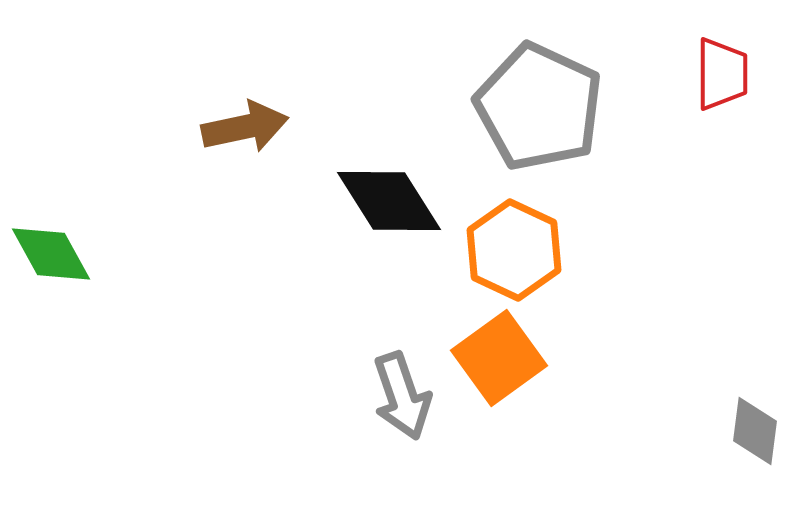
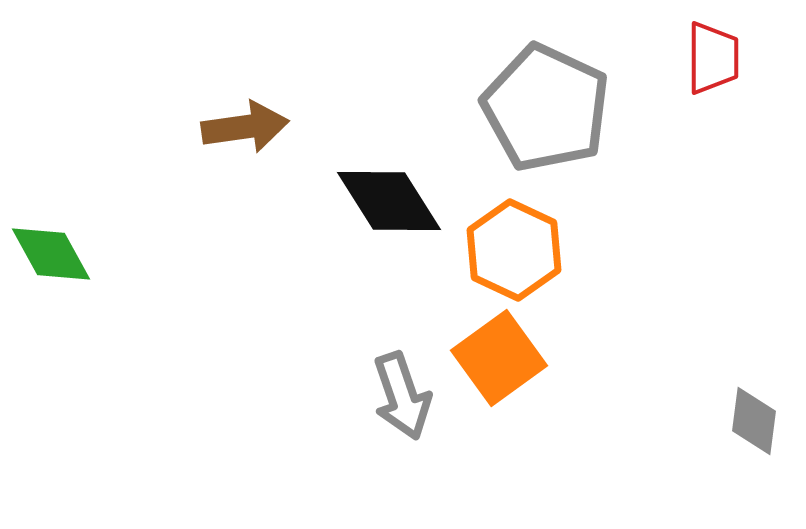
red trapezoid: moved 9 px left, 16 px up
gray pentagon: moved 7 px right, 1 px down
brown arrow: rotated 4 degrees clockwise
gray diamond: moved 1 px left, 10 px up
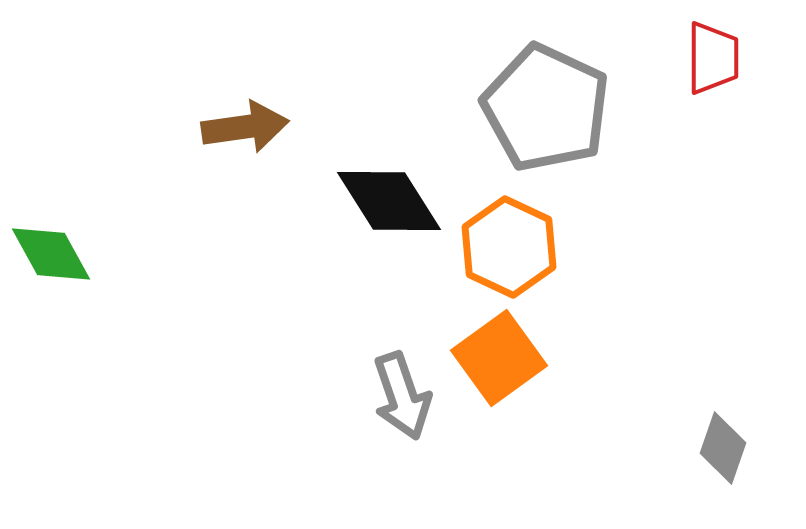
orange hexagon: moved 5 px left, 3 px up
gray diamond: moved 31 px left, 27 px down; rotated 12 degrees clockwise
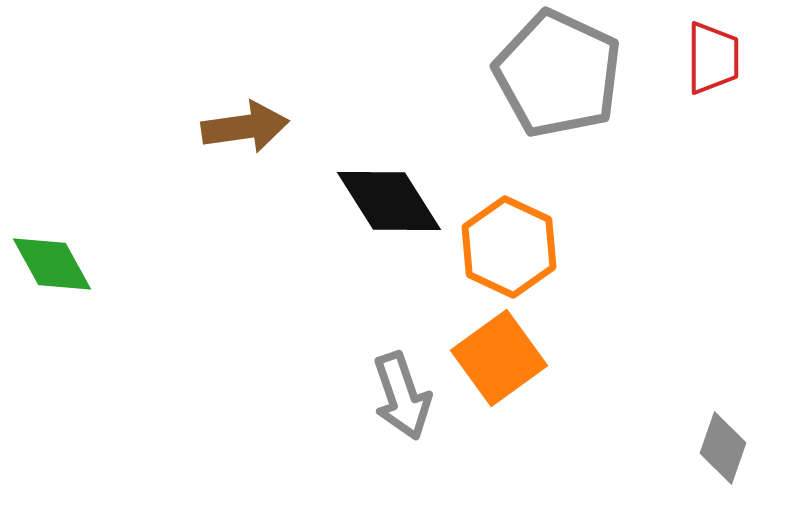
gray pentagon: moved 12 px right, 34 px up
green diamond: moved 1 px right, 10 px down
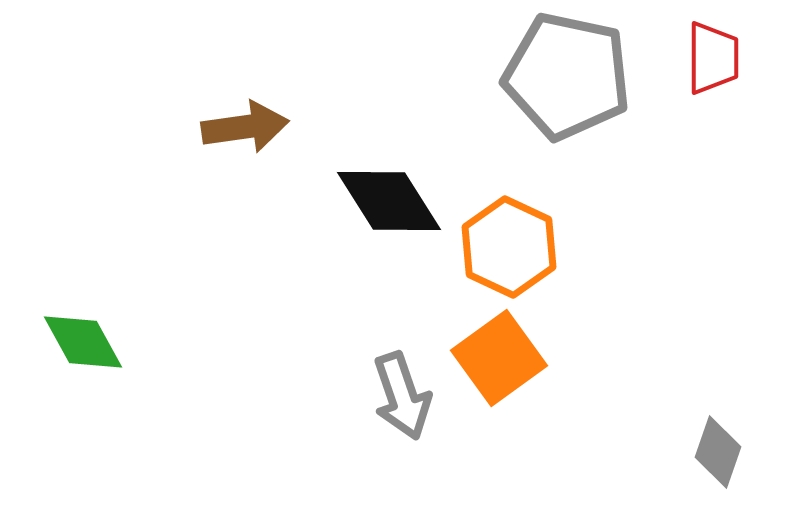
gray pentagon: moved 9 px right, 2 px down; rotated 13 degrees counterclockwise
green diamond: moved 31 px right, 78 px down
gray diamond: moved 5 px left, 4 px down
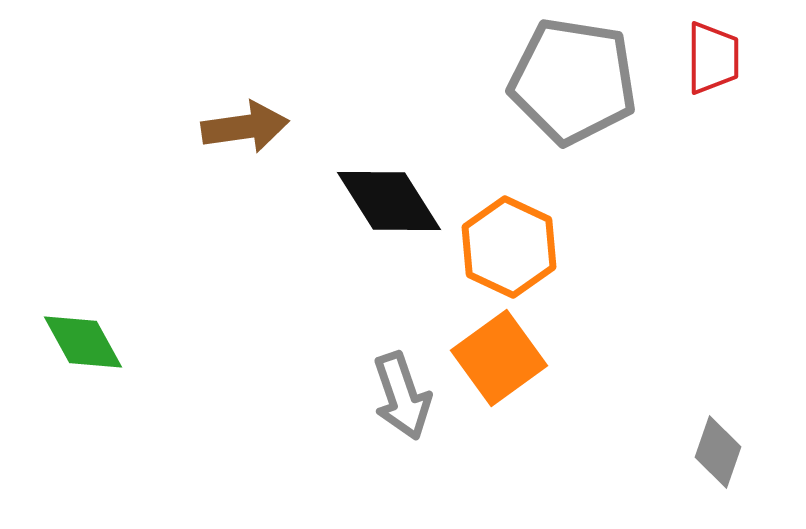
gray pentagon: moved 6 px right, 5 px down; rotated 3 degrees counterclockwise
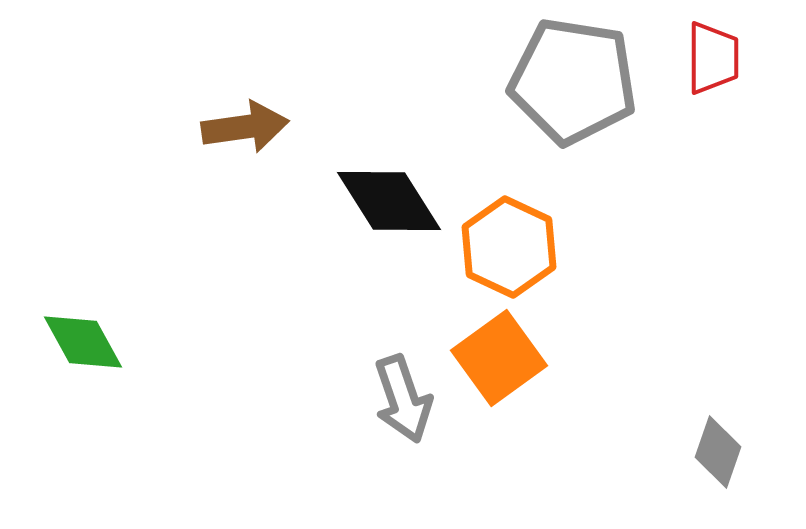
gray arrow: moved 1 px right, 3 px down
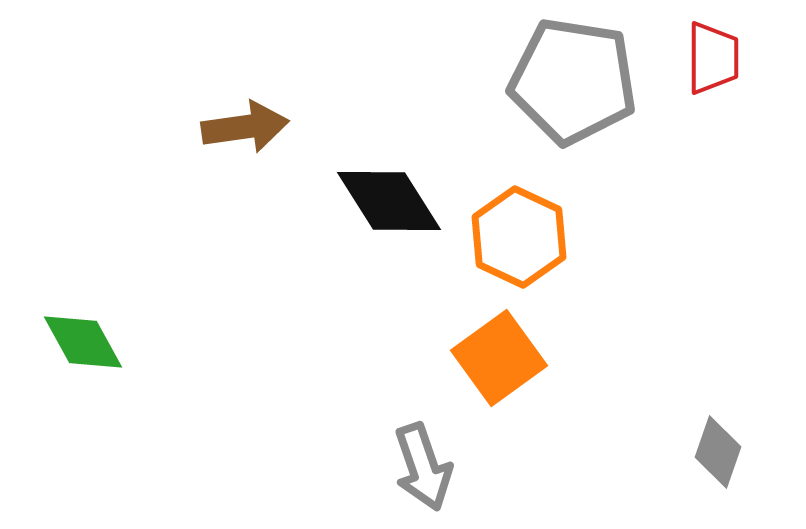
orange hexagon: moved 10 px right, 10 px up
gray arrow: moved 20 px right, 68 px down
